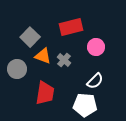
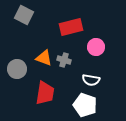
gray square: moved 6 px left, 22 px up; rotated 18 degrees counterclockwise
orange triangle: moved 1 px right, 2 px down
gray cross: rotated 24 degrees counterclockwise
white semicircle: moved 4 px left, 1 px up; rotated 54 degrees clockwise
white pentagon: rotated 15 degrees clockwise
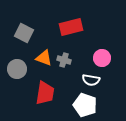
gray square: moved 18 px down
pink circle: moved 6 px right, 11 px down
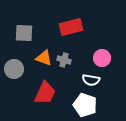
gray square: rotated 24 degrees counterclockwise
gray circle: moved 3 px left
red trapezoid: rotated 15 degrees clockwise
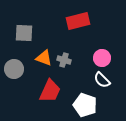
red rectangle: moved 7 px right, 6 px up
white semicircle: moved 11 px right; rotated 36 degrees clockwise
red trapezoid: moved 5 px right, 2 px up
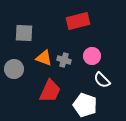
pink circle: moved 10 px left, 2 px up
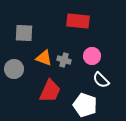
red rectangle: rotated 20 degrees clockwise
white semicircle: moved 1 px left
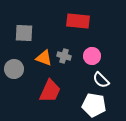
gray cross: moved 4 px up
white pentagon: moved 9 px right; rotated 10 degrees counterclockwise
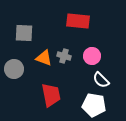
red trapezoid: moved 1 px right, 4 px down; rotated 35 degrees counterclockwise
